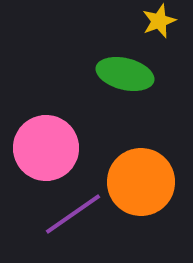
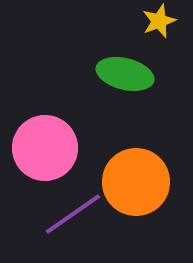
pink circle: moved 1 px left
orange circle: moved 5 px left
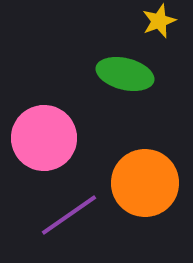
pink circle: moved 1 px left, 10 px up
orange circle: moved 9 px right, 1 px down
purple line: moved 4 px left, 1 px down
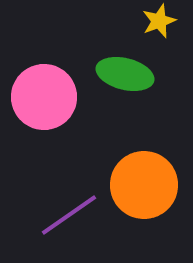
pink circle: moved 41 px up
orange circle: moved 1 px left, 2 px down
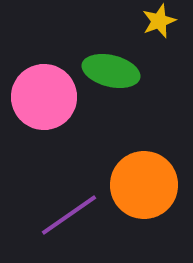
green ellipse: moved 14 px left, 3 px up
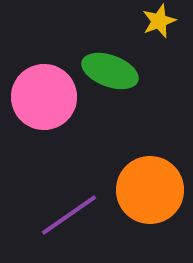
green ellipse: moved 1 px left; rotated 6 degrees clockwise
orange circle: moved 6 px right, 5 px down
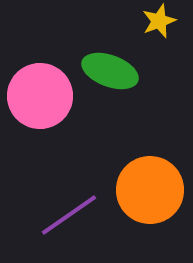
pink circle: moved 4 px left, 1 px up
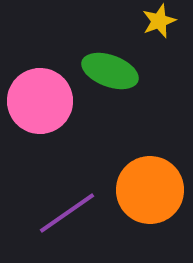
pink circle: moved 5 px down
purple line: moved 2 px left, 2 px up
